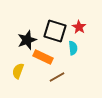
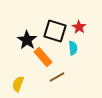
black star: rotated 18 degrees counterclockwise
orange rectangle: rotated 24 degrees clockwise
yellow semicircle: moved 13 px down
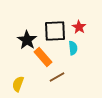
black square: rotated 20 degrees counterclockwise
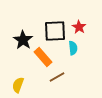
black star: moved 4 px left
yellow semicircle: moved 1 px down
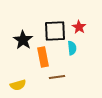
cyan semicircle: moved 1 px left
orange rectangle: rotated 30 degrees clockwise
brown line: rotated 21 degrees clockwise
yellow semicircle: rotated 126 degrees counterclockwise
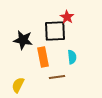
red star: moved 12 px left, 10 px up
black star: rotated 24 degrees counterclockwise
cyan semicircle: moved 9 px down
yellow semicircle: rotated 133 degrees clockwise
